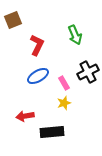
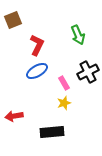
green arrow: moved 3 px right
blue ellipse: moved 1 px left, 5 px up
red arrow: moved 11 px left
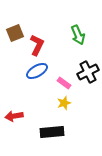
brown square: moved 2 px right, 13 px down
pink rectangle: rotated 24 degrees counterclockwise
